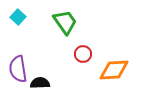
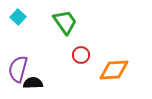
red circle: moved 2 px left, 1 px down
purple semicircle: rotated 24 degrees clockwise
black semicircle: moved 7 px left
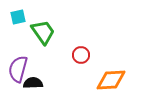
cyan square: rotated 35 degrees clockwise
green trapezoid: moved 22 px left, 10 px down
orange diamond: moved 3 px left, 10 px down
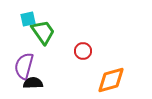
cyan square: moved 10 px right, 2 px down
red circle: moved 2 px right, 4 px up
purple semicircle: moved 6 px right, 3 px up
orange diamond: rotated 12 degrees counterclockwise
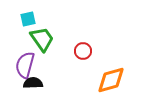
green trapezoid: moved 1 px left, 7 px down
purple semicircle: moved 1 px right, 1 px up
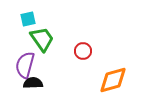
orange diamond: moved 2 px right
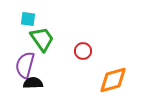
cyan square: rotated 21 degrees clockwise
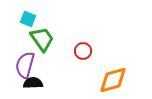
cyan square: rotated 14 degrees clockwise
